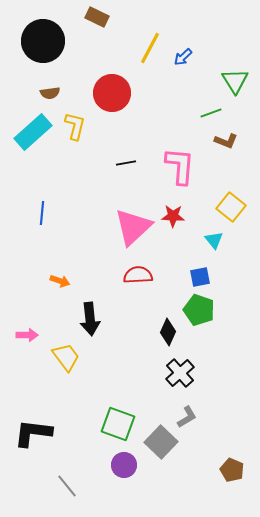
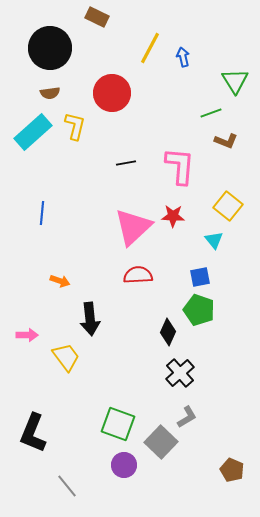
black circle: moved 7 px right, 7 px down
blue arrow: rotated 120 degrees clockwise
yellow square: moved 3 px left, 1 px up
black L-shape: rotated 75 degrees counterclockwise
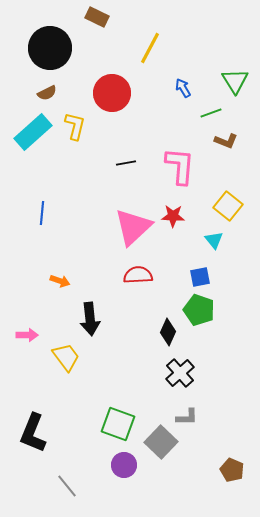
blue arrow: moved 31 px down; rotated 18 degrees counterclockwise
brown semicircle: moved 3 px left; rotated 18 degrees counterclockwise
gray L-shape: rotated 30 degrees clockwise
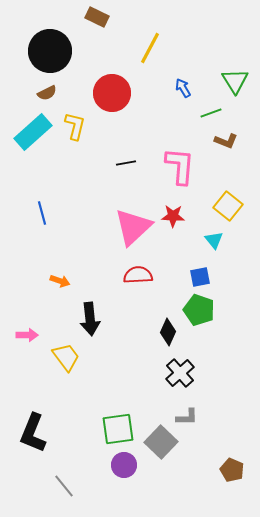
black circle: moved 3 px down
blue line: rotated 20 degrees counterclockwise
green square: moved 5 px down; rotated 28 degrees counterclockwise
gray line: moved 3 px left
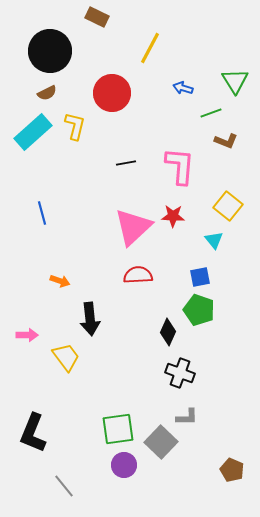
blue arrow: rotated 42 degrees counterclockwise
black cross: rotated 28 degrees counterclockwise
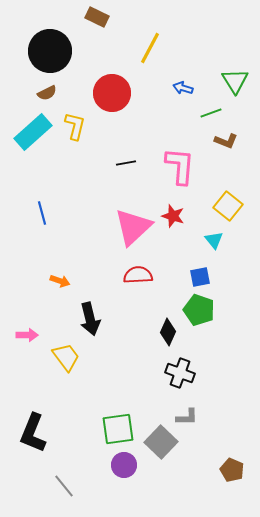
red star: rotated 15 degrees clockwise
black arrow: rotated 8 degrees counterclockwise
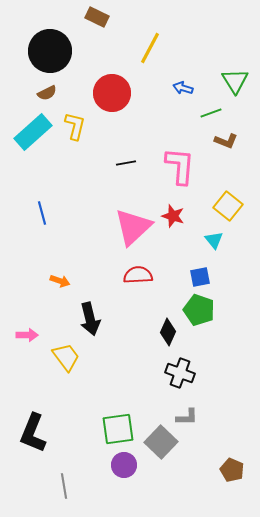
gray line: rotated 30 degrees clockwise
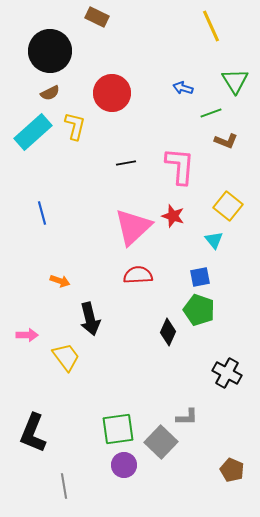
yellow line: moved 61 px right, 22 px up; rotated 52 degrees counterclockwise
brown semicircle: moved 3 px right
black cross: moved 47 px right; rotated 8 degrees clockwise
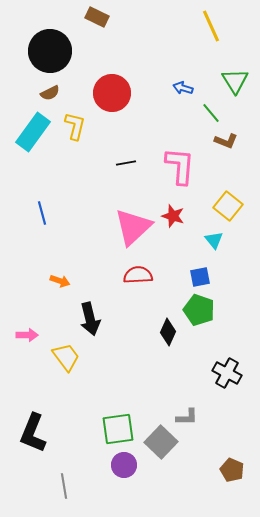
green line: rotated 70 degrees clockwise
cyan rectangle: rotated 12 degrees counterclockwise
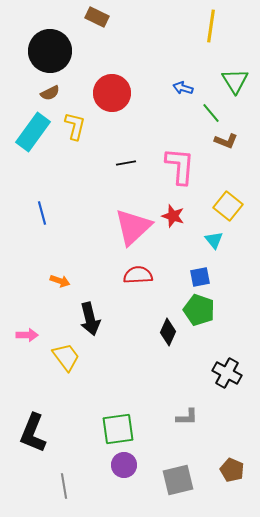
yellow line: rotated 32 degrees clockwise
gray square: moved 17 px right, 38 px down; rotated 32 degrees clockwise
